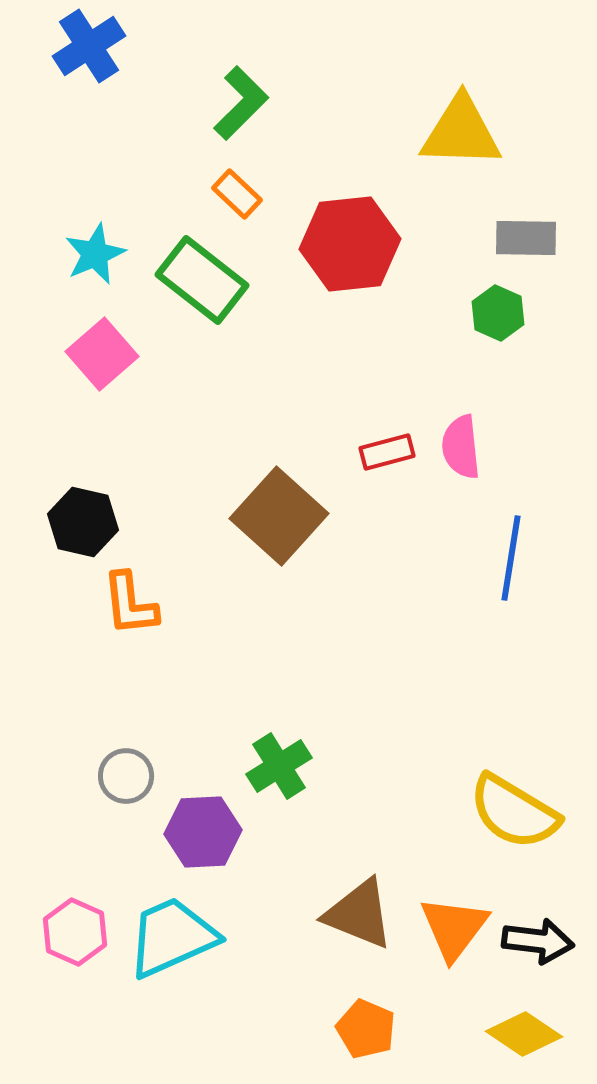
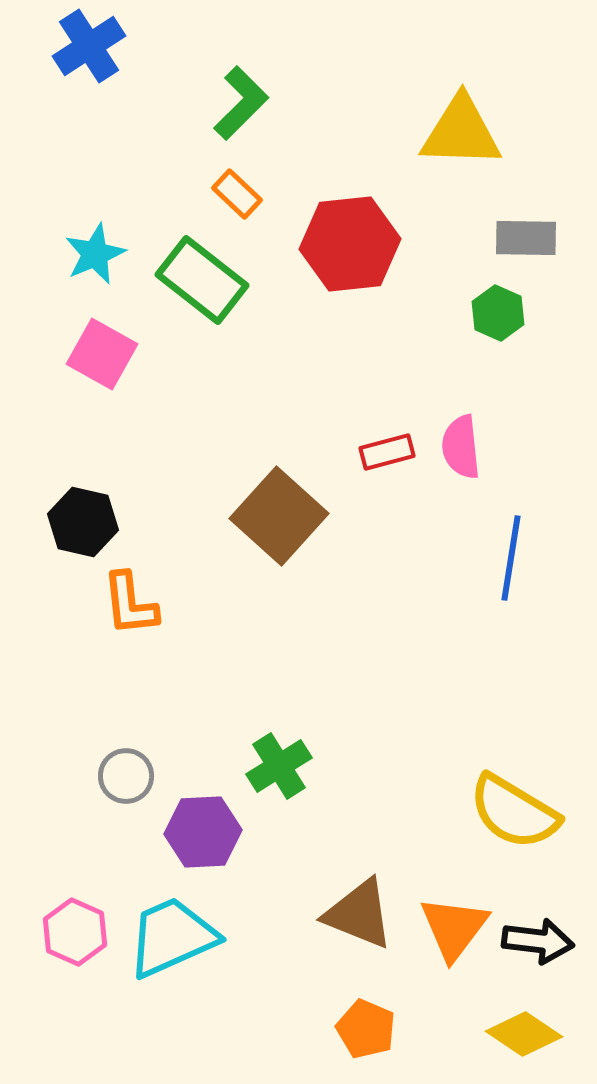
pink square: rotated 20 degrees counterclockwise
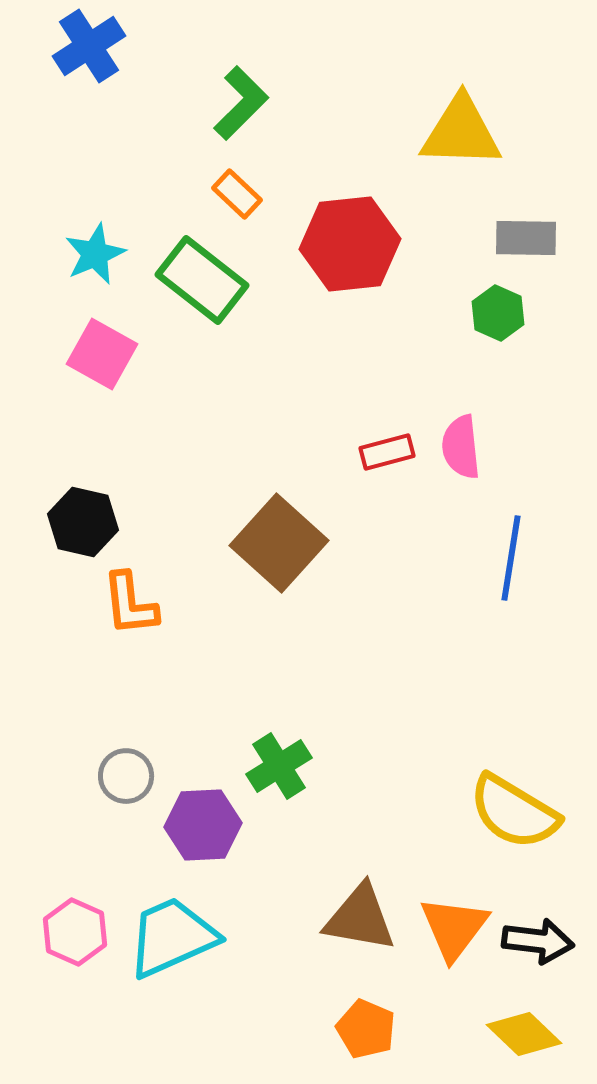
brown square: moved 27 px down
purple hexagon: moved 7 px up
brown triangle: moved 1 px right, 4 px down; rotated 12 degrees counterclockwise
yellow diamond: rotated 10 degrees clockwise
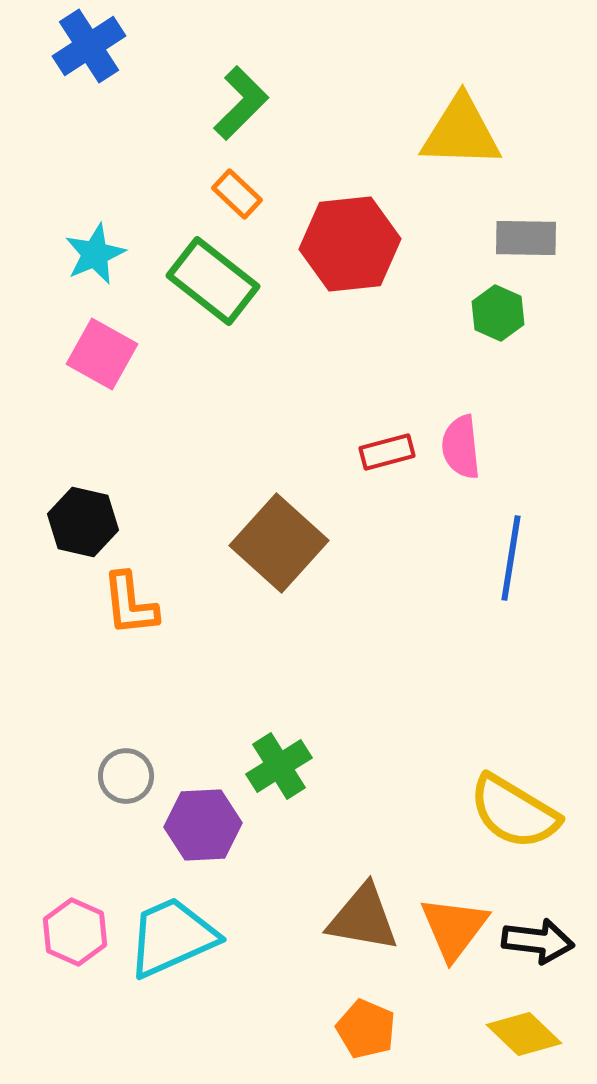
green rectangle: moved 11 px right, 1 px down
brown triangle: moved 3 px right
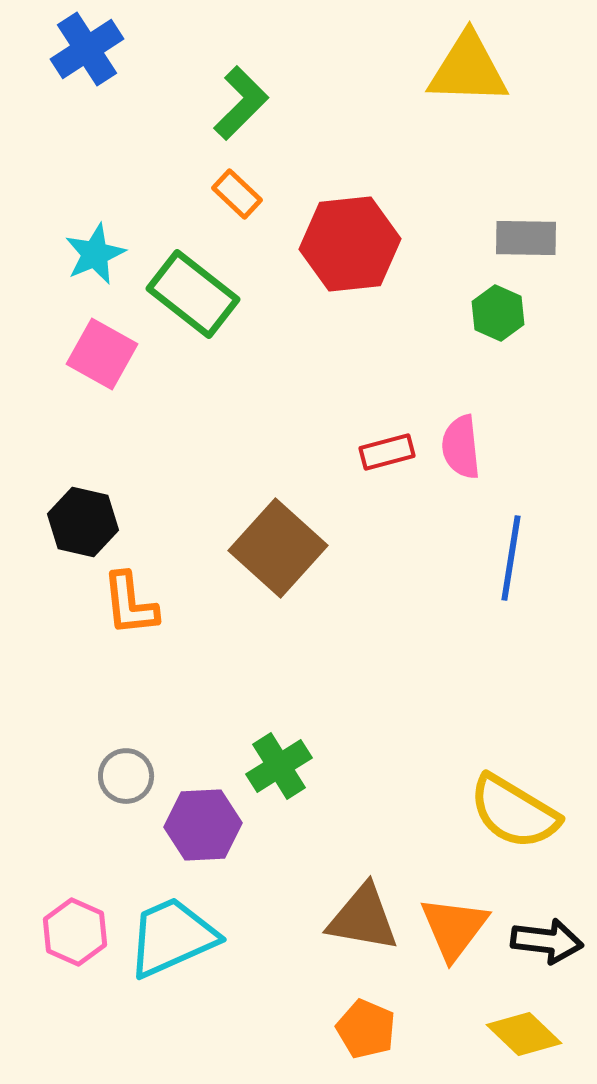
blue cross: moved 2 px left, 3 px down
yellow triangle: moved 7 px right, 63 px up
green rectangle: moved 20 px left, 13 px down
brown square: moved 1 px left, 5 px down
black arrow: moved 9 px right
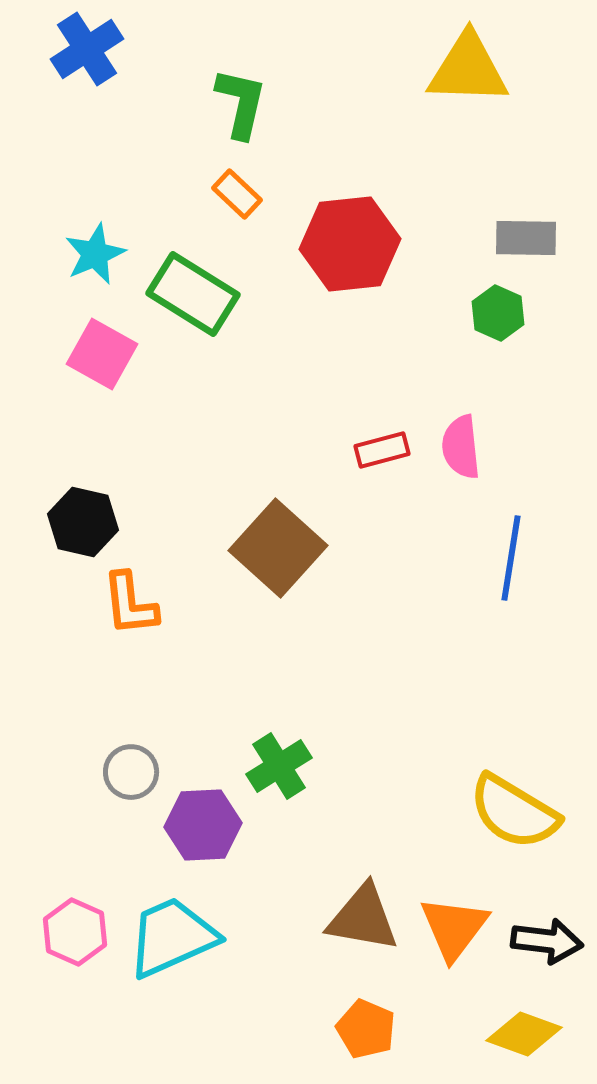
green L-shape: rotated 32 degrees counterclockwise
green rectangle: rotated 6 degrees counterclockwise
red rectangle: moved 5 px left, 2 px up
gray circle: moved 5 px right, 4 px up
yellow diamond: rotated 24 degrees counterclockwise
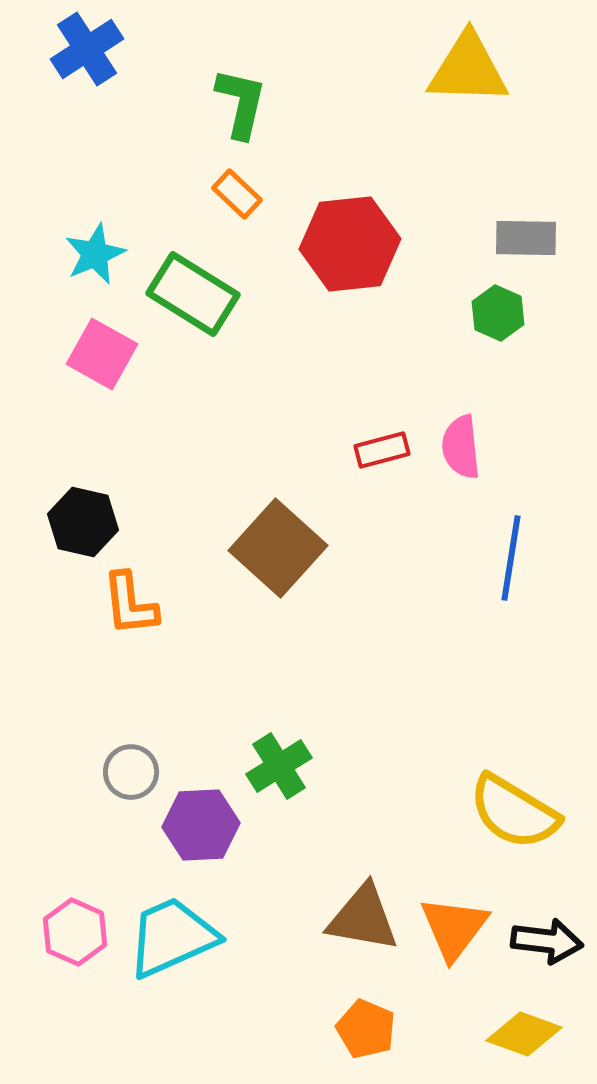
purple hexagon: moved 2 px left
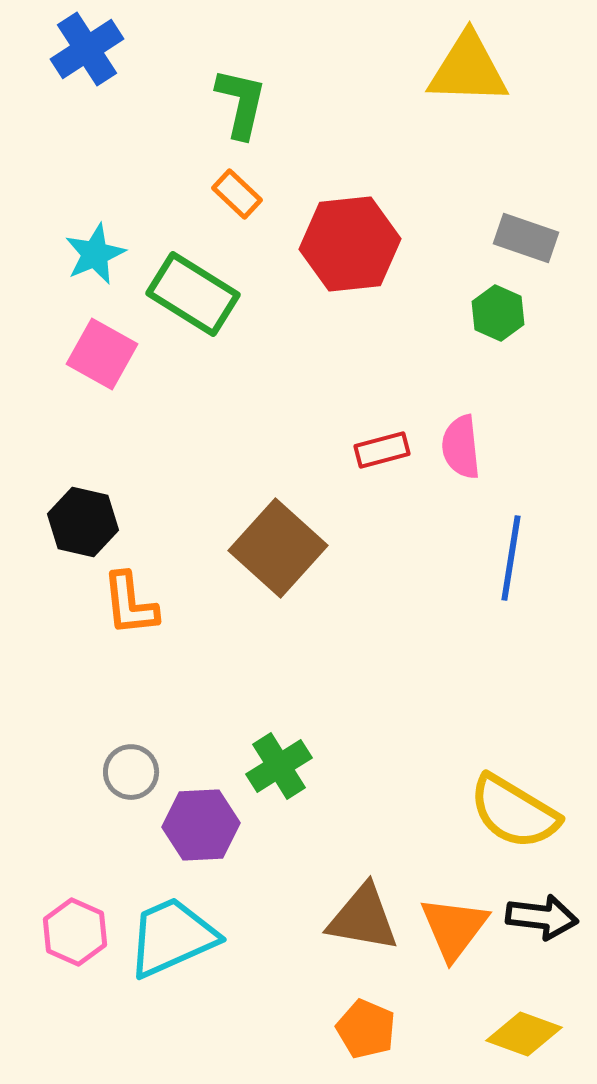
gray rectangle: rotated 18 degrees clockwise
black arrow: moved 5 px left, 24 px up
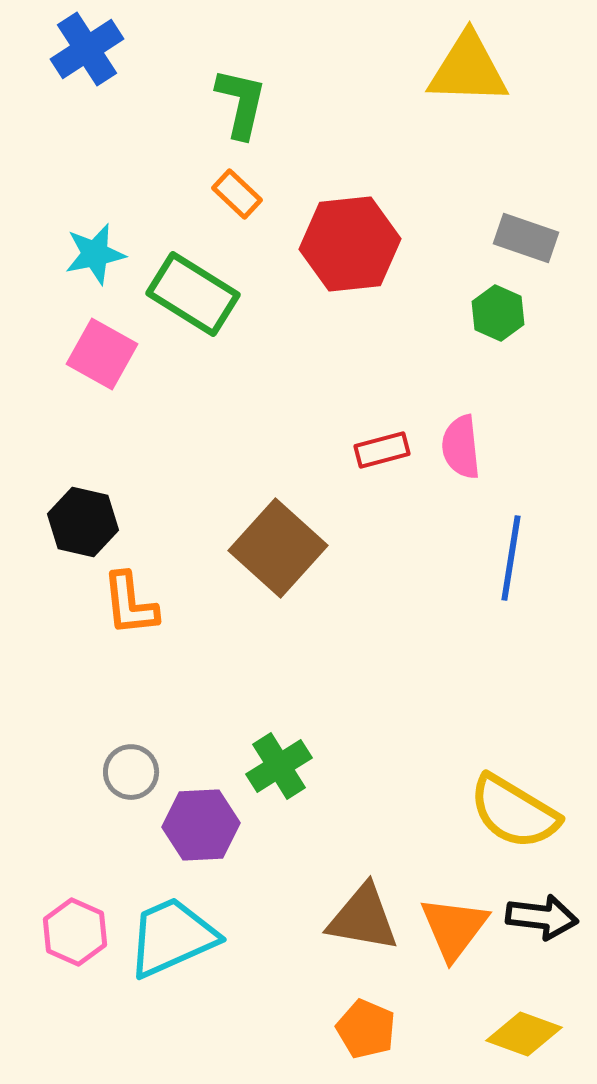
cyan star: rotated 12 degrees clockwise
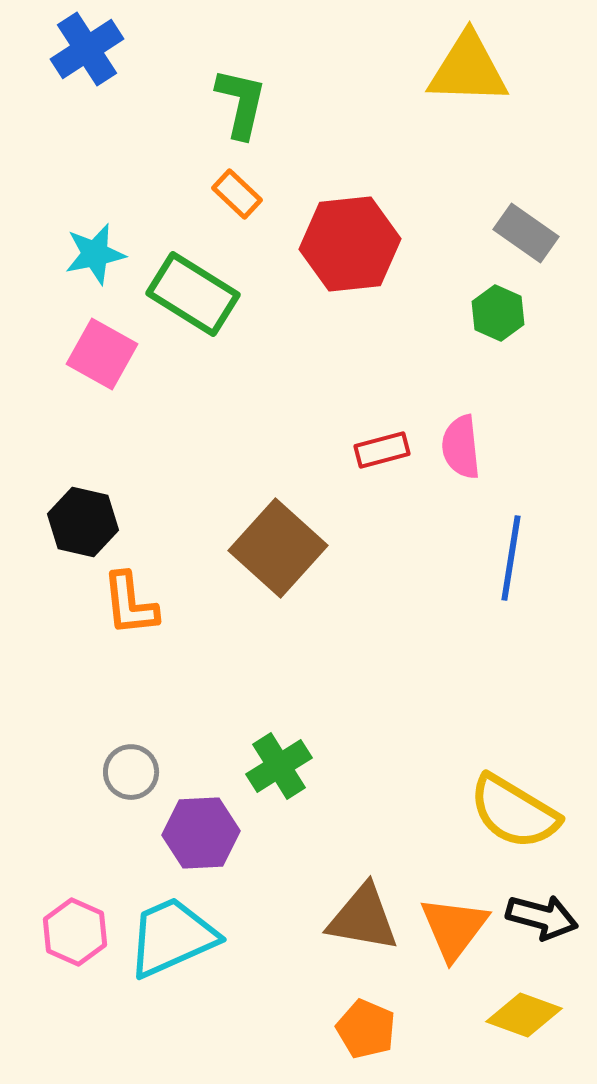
gray rectangle: moved 5 px up; rotated 16 degrees clockwise
purple hexagon: moved 8 px down
black arrow: rotated 8 degrees clockwise
yellow diamond: moved 19 px up
